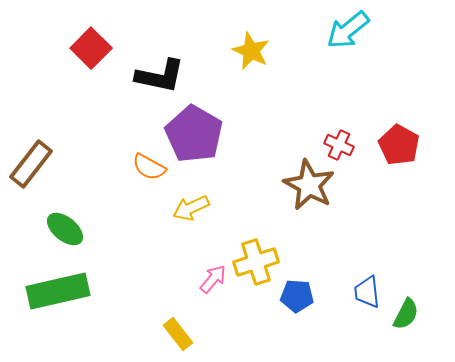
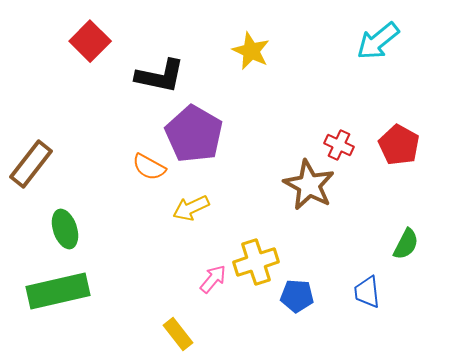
cyan arrow: moved 30 px right, 11 px down
red square: moved 1 px left, 7 px up
green ellipse: rotated 33 degrees clockwise
green semicircle: moved 70 px up
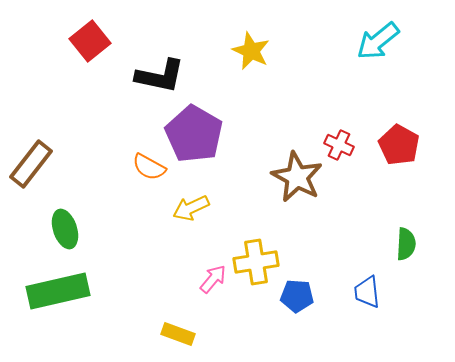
red square: rotated 6 degrees clockwise
brown star: moved 12 px left, 8 px up
green semicircle: rotated 24 degrees counterclockwise
yellow cross: rotated 9 degrees clockwise
yellow rectangle: rotated 32 degrees counterclockwise
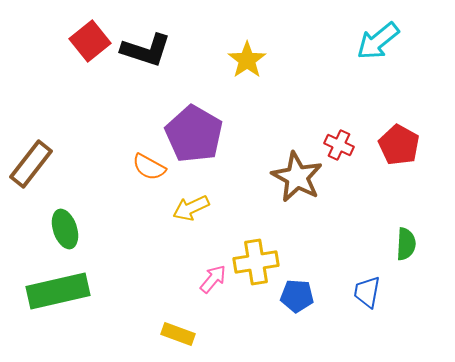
yellow star: moved 4 px left, 9 px down; rotated 12 degrees clockwise
black L-shape: moved 14 px left, 26 px up; rotated 6 degrees clockwise
blue trapezoid: rotated 16 degrees clockwise
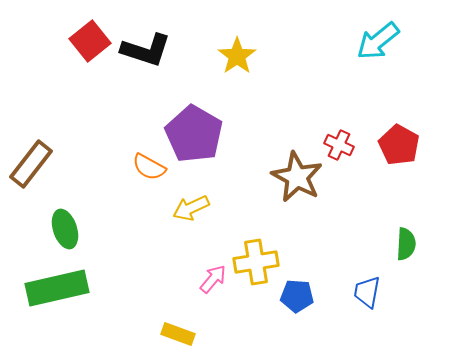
yellow star: moved 10 px left, 4 px up
green rectangle: moved 1 px left, 3 px up
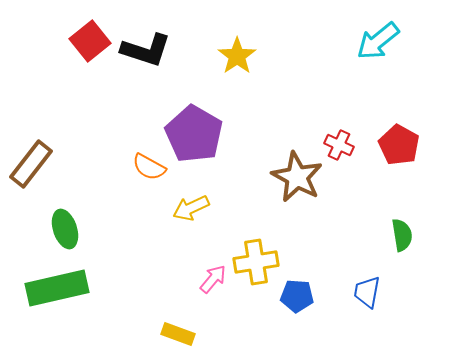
green semicircle: moved 4 px left, 9 px up; rotated 12 degrees counterclockwise
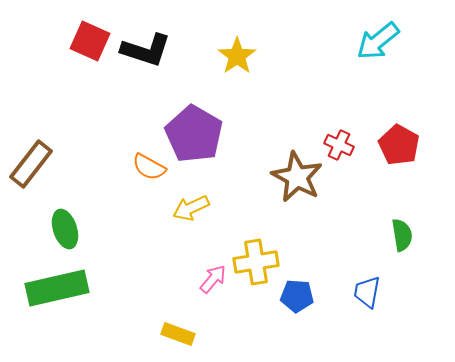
red square: rotated 27 degrees counterclockwise
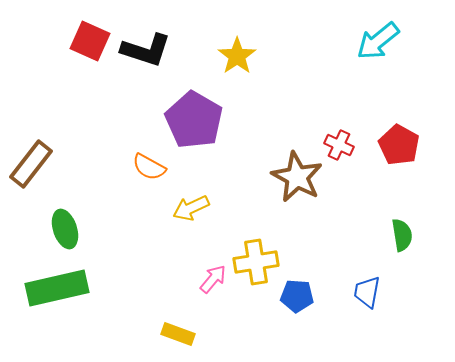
purple pentagon: moved 14 px up
